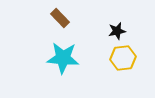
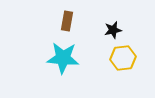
brown rectangle: moved 7 px right, 3 px down; rotated 54 degrees clockwise
black star: moved 4 px left, 1 px up
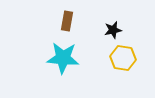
yellow hexagon: rotated 15 degrees clockwise
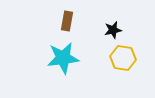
cyan star: rotated 12 degrees counterclockwise
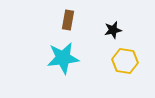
brown rectangle: moved 1 px right, 1 px up
yellow hexagon: moved 2 px right, 3 px down
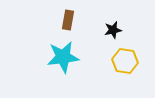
cyan star: moved 1 px up
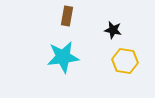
brown rectangle: moved 1 px left, 4 px up
black star: rotated 24 degrees clockwise
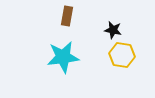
yellow hexagon: moved 3 px left, 6 px up
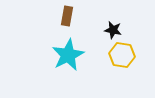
cyan star: moved 5 px right, 2 px up; rotated 20 degrees counterclockwise
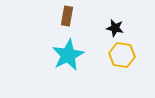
black star: moved 2 px right, 2 px up
